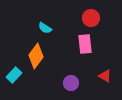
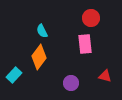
cyan semicircle: moved 3 px left, 3 px down; rotated 32 degrees clockwise
orange diamond: moved 3 px right, 1 px down
red triangle: rotated 16 degrees counterclockwise
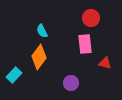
red triangle: moved 13 px up
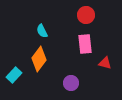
red circle: moved 5 px left, 3 px up
orange diamond: moved 2 px down
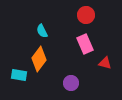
pink rectangle: rotated 18 degrees counterclockwise
cyan rectangle: moved 5 px right; rotated 56 degrees clockwise
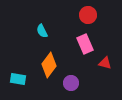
red circle: moved 2 px right
orange diamond: moved 10 px right, 6 px down
cyan rectangle: moved 1 px left, 4 px down
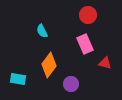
purple circle: moved 1 px down
